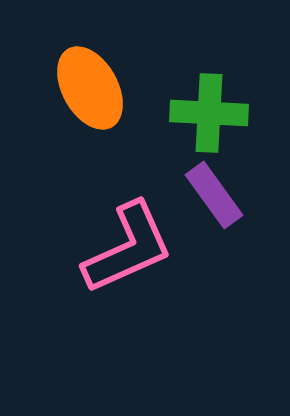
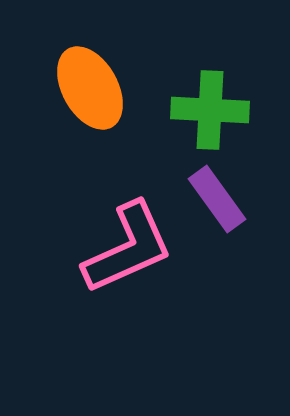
green cross: moved 1 px right, 3 px up
purple rectangle: moved 3 px right, 4 px down
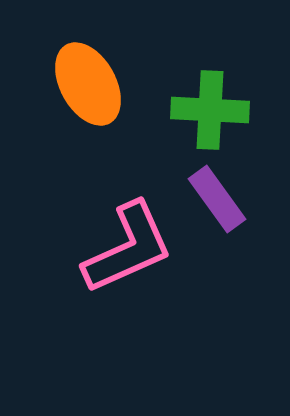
orange ellipse: moved 2 px left, 4 px up
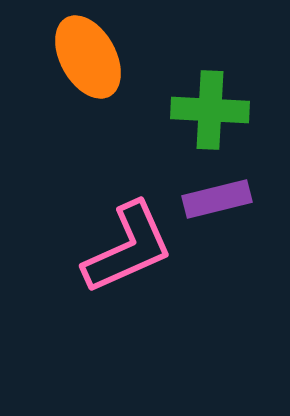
orange ellipse: moved 27 px up
purple rectangle: rotated 68 degrees counterclockwise
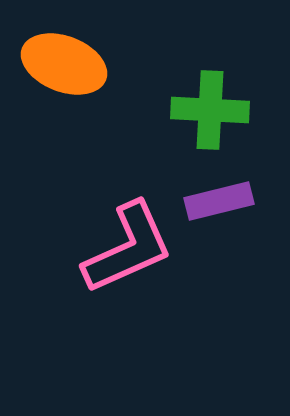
orange ellipse: moved 24 px left, 7 px down; rotated 40 degrees counterclockwise
purple rectangle: moved 2 px right, 2 px down
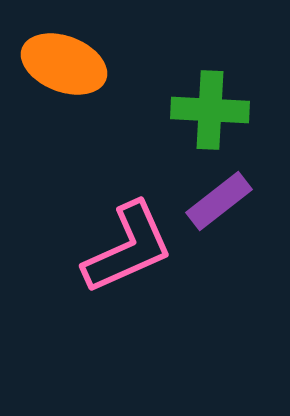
purple rectangle: rotated 24 degrees counterclockwise
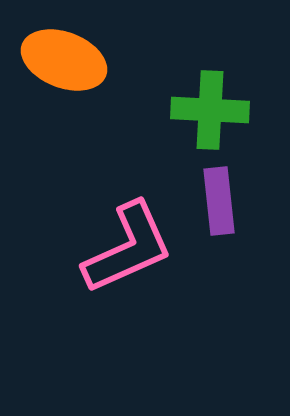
orange ellipse: moved 4 px up
purple rectangle: rotated 58 degrees counterclockwise
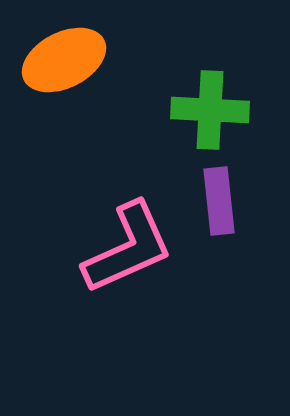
orange ellipse: rotated 48 degrees counterclockwise
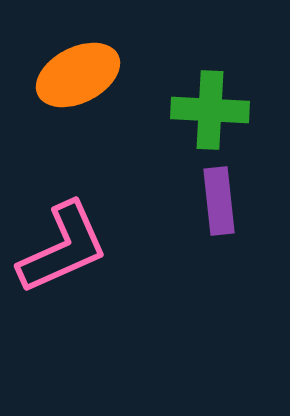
orange ellipse: moved 14 px right, 15 px down
pink L-shape: moved 65 px left
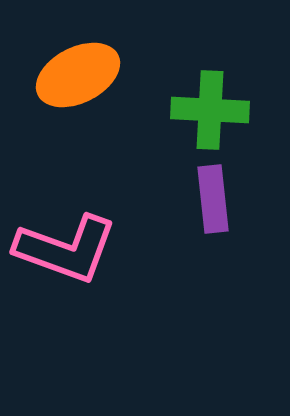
purple rectangle: moved 6 px left, 2 px up
pink L-shape: moved 3 px right, 1 px down; rotated 44 degrees clockwise
